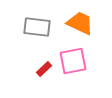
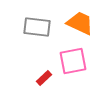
red rectangle: moved 9 px down
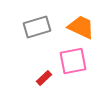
orange trapezoid: moved 1 px right, 4 px down
gray rectangle: rotated 24 degrees counterclockwise
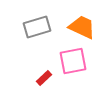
orange trapezoid: moved 1 px right
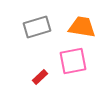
orange trapezoid: rotated 16 degrees counterclockwise
red rectangle: moved 4 px left, 1 px up
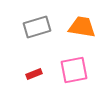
pink square: moved 1 px right, 9 px down
red rectangle: moved 6 px left, 3 px up; rotated 21 degrees clockwise
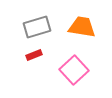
pink square: rotated 32 degrees counterclockwise
red rectangle: moved 19 px up
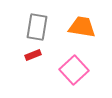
gray rectangle: rotated 64 degrees counterclockwise
red rectangle: moved 1 px left
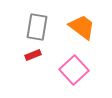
orange trapezoid: rotated 28 degrees clockwise
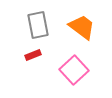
gray rectangle: moved 1 px right, 2 px up; rotated 20 degrees counterclockwise
